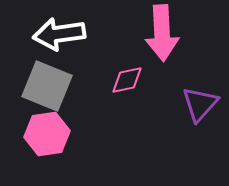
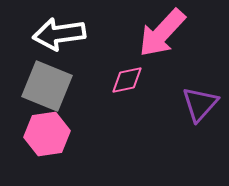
pink arrow: rotated 46 degrees clockwise
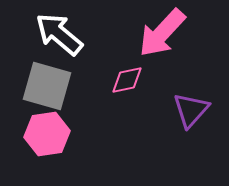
white arrow: rotated 48 degrees clockwise
gray square: rotated 6 degrees counterclockwise
purple triangle: moved 9 px left, 6 px down
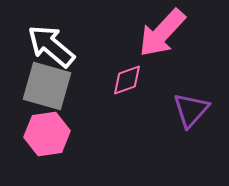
white arrow: moved 8 px left, 12 px down
pink diamond: rotated 8 degrees counterclockwise
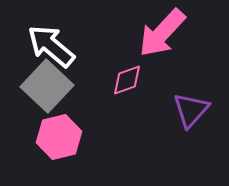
gray square: rotated 27 degrees clockwise
pink hexagon: moved 12 px right, 3 px down; rotated 6 degrees counterclockwise
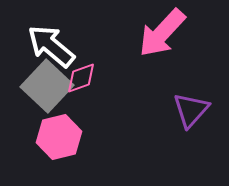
pink diamond: moved 46 px left, 2 px up
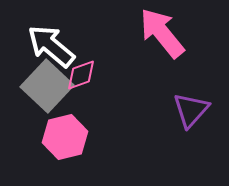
pink arrow: rotated 98 degrees clockwise
pink diamond: moved 3 px up
pink hexagon: moved 6 px right
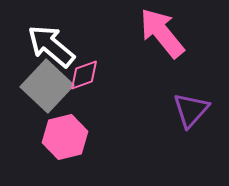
pink diamond: moved 3 px right
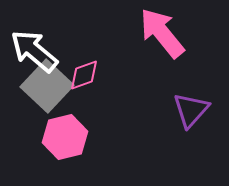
white arrow: moved 17 px left, 5 px down
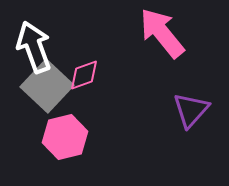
white arrow: moved 4 px up; rotated 30 degrees clockwise
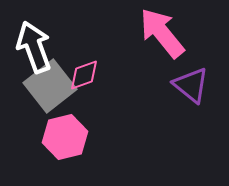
gray square: moved 3 px right; rotated 9 degrees clockwise
purple triangle: moved 25 px up; rotated 33 degrees counterclockwise
